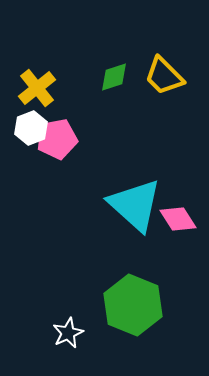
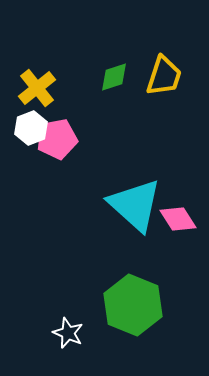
yellow trapezoid: rotated 117 degrees counterclockwise
white star: rotated 24 degrees counterclockwise
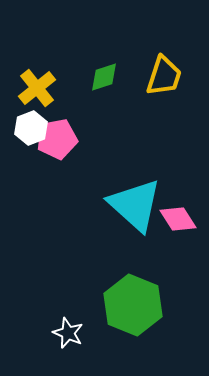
green diamond: moved 10 px left
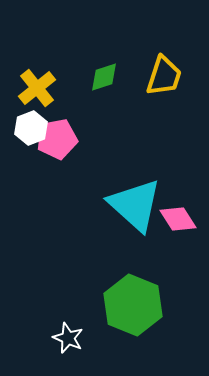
white star: moved 5 px down
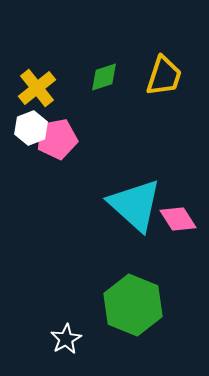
white star: moved 2 px left, 1 px down; rotated 20 degrees clockwise
